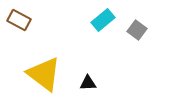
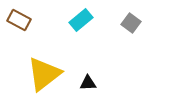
cyan rectangle: moved 22 px left
gray square: moved 6 px left, 7 px up
yellow triangle: rotated 45 degrees clockwise
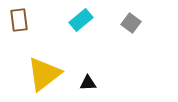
brown rectangle: rotated 55 degrees clockwise
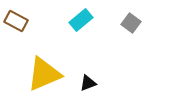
brown rectangle: moved 3 px left, 1 px down; rotated 55 degrees counterclockwise
yellow triangle: rotated 15 degrees clockwise
black triangle: rotated 18 degrees counterclockwise
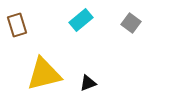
brown rectangle: moved 1 px right, 4 px down; rotated 45 degrees clockwise
yellow triangle: rotated 9 degrees clockwise
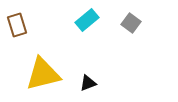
cyan rectangle: moved 6 px right
yellow triangle: moved 1 px left
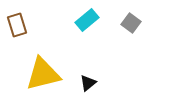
black triangle: rotated 18 degrees counterclockwise
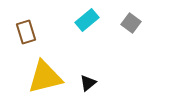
brown rectangle: moved 9 px right, 7 px down
yellow triangle: moved 2 px right, 3 px down
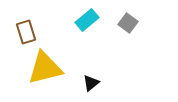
gray square: moved 3 px left
yellow triangle: moved 9 px up
black triangle: moved 3 px right
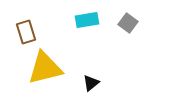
cyan rectangle: rotated 30 degrees clockwise
